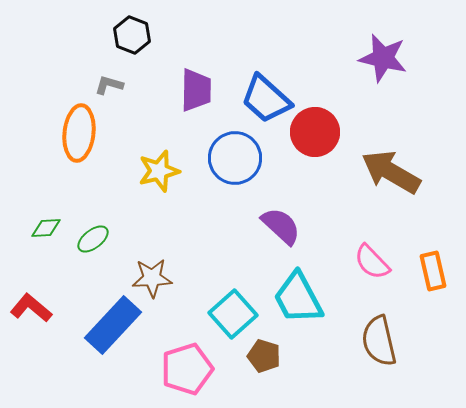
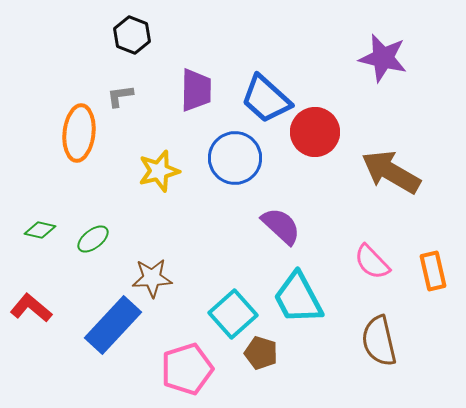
gray L-shape: moved 11 px right, 11 px down; rotated 24 degrees counterclockwise
green diamond: moved 6 px left, 2 px down; rotated 16 degrees clockwise
brown pentagon: moved 3 px left, 3 px up
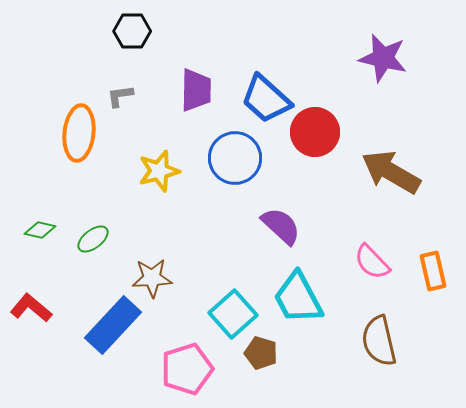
black hexagon: moved 4 px up; rotated 21 degrees counterclockwise
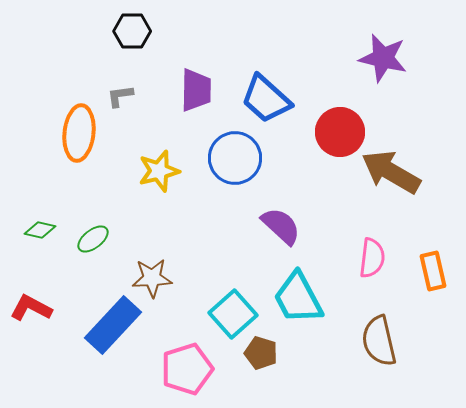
red circle: moved 25 px right
pink semicircle: moved 4 px up; rotated 129 degrees counterclockwise
red L-shape: rotated 12 degrees counterclockwise
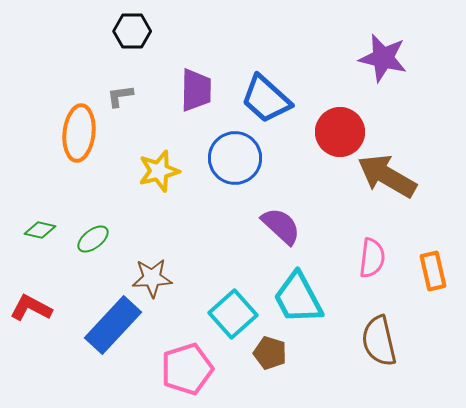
brown arrow: moved 4 px left, 4 px down
brown pentagon: moved 9 px right
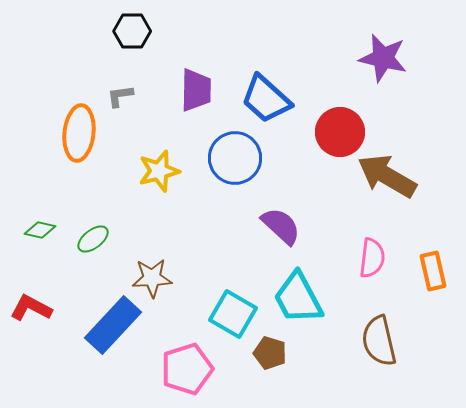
cyan square: rotated 18 degrees counterclockwise
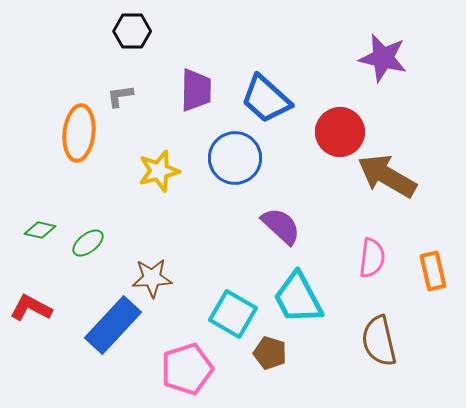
green ellipse: moved 5 px left, 4 px down
